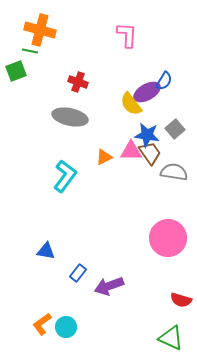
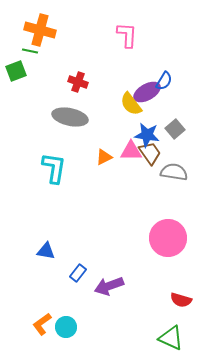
cyan L-shape: moved 11 px left, 8 px up; rotated 28 degrees counterclockwise
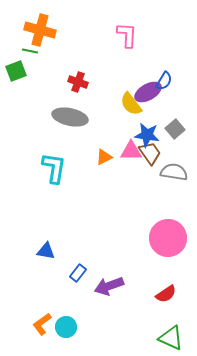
purple ellipse: moved 1 px right
red semicircle: moved 15 px left, 6 px up; rotated 50 degrees counterclockwise
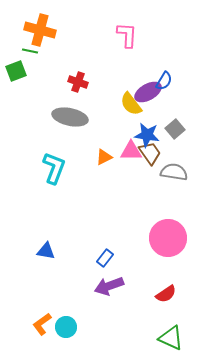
cyan L-shape: rotated 12 degrees clockwise
blue rectangle: moved 27 px right, 15 px up
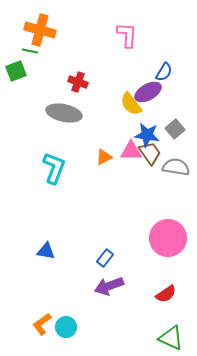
blue semicircle: moved 9 px up
gray ellipse: moved 6 px left, 4 px up
gray semicircle: moved 2 px right, 5 px up
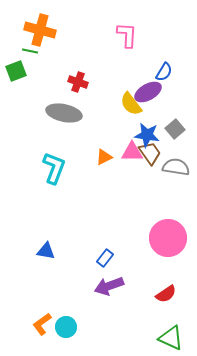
pink triangle: moved 1 px right, 1 px down
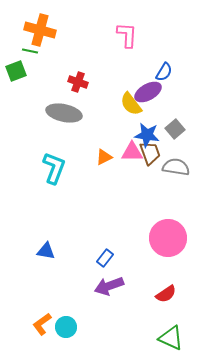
brown trapezoid: rotated 15 degrees clockwise
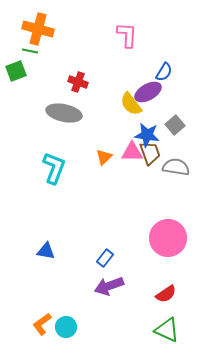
orange cross: moved 2 px left, 1 px up
gray square: moved 4 px up
orange triangle: rotated 18 degrees counterclockwise
green triangle: moved 4 px left, 8 px up
